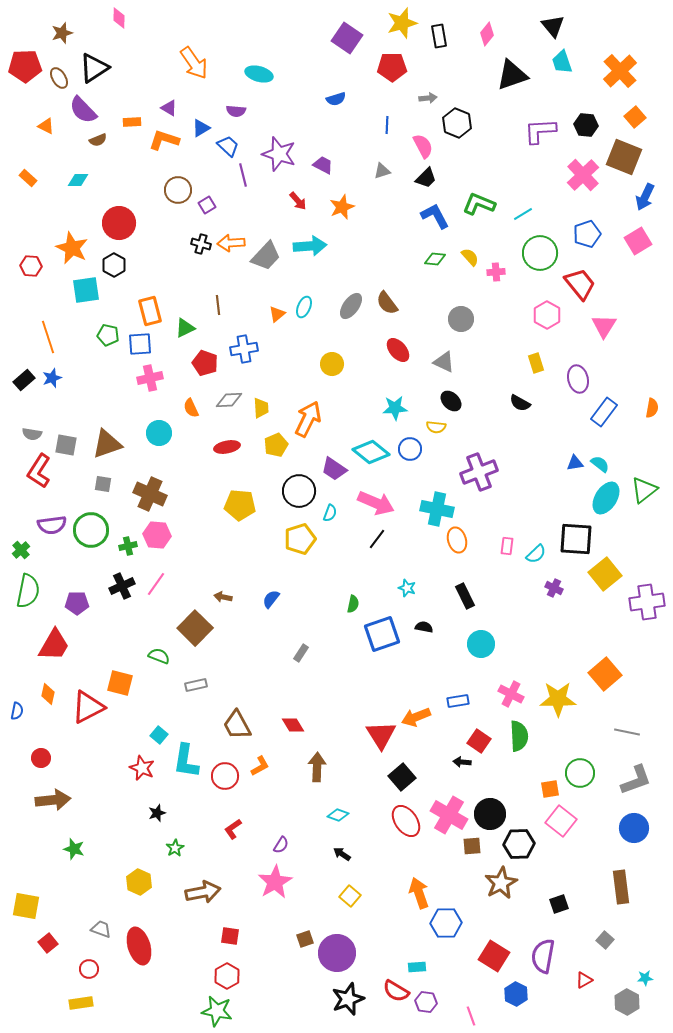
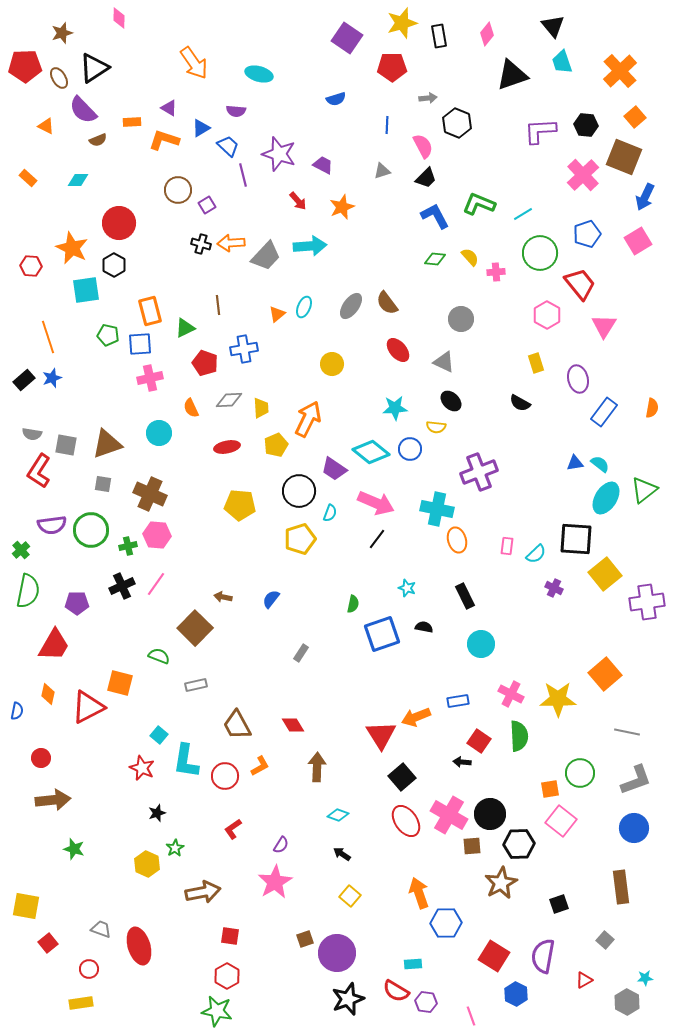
yellow hexagon at (139, 882): moved 8 px right, 18 px up
cyan rectangle at (417, 967): moved 4 px left, 3 px up
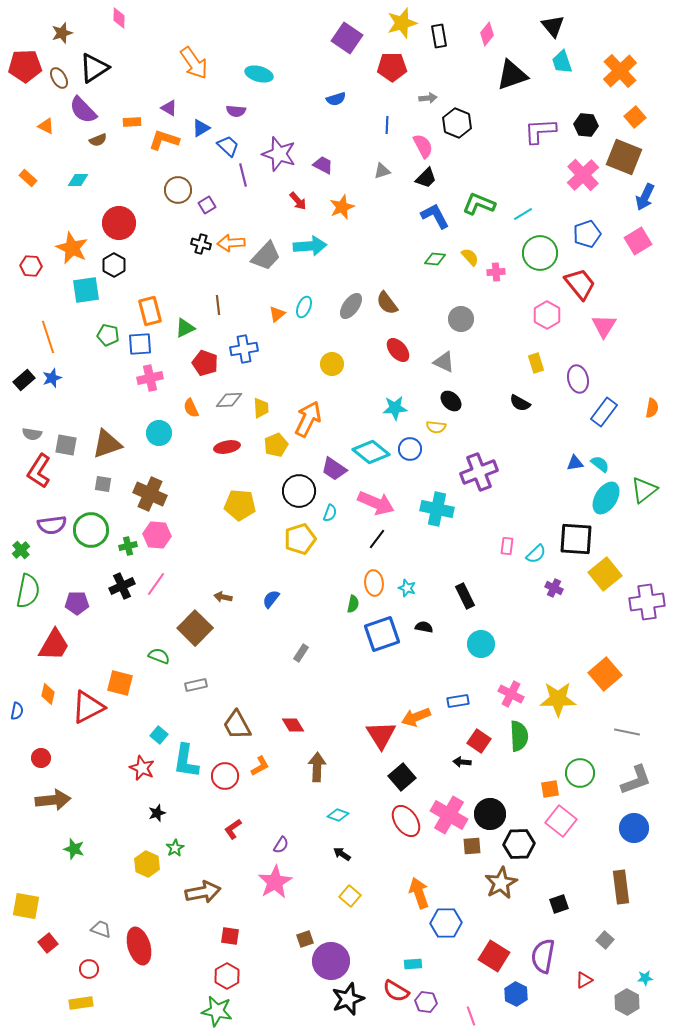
orange ellipse at (457, 540): moved 83 px left, 43 px down; rotated 10 degrees clockwise
purple circle at (337, 953): moved 6 px left, 8 px down
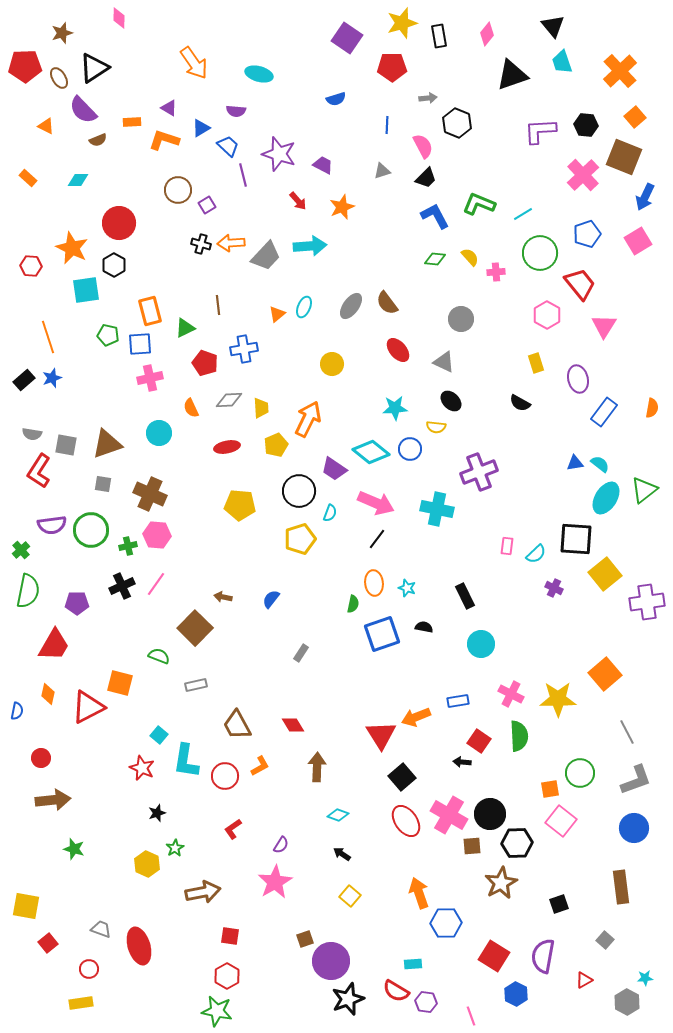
gray line at (627, 732): rotated 50 degrees clockwise
black hexagon at (519, 844): moved 2 px left, 1 px up
